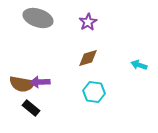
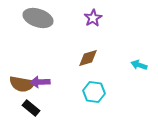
purple star: moved 5 px right, 4 px up
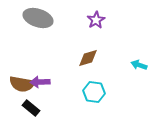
purple star: moved 3 px right, 2 px down
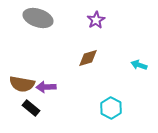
purple arrow: moved 6 px right, 5 px down
cyan hexagon: moved 17 px right, 16 px down; rotated 20 degrees clockwise
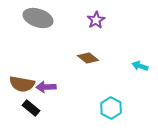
brown diamond: rotated 55 degrees clockwise
cyan arrow: moved 1 px right, 1 px down
